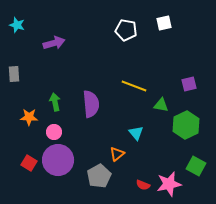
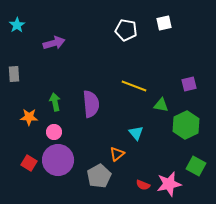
cyan star: rotated 21 degrees clockwise
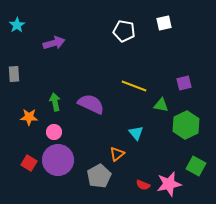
white pentagon: moved 2 px left, 1 px down
purple square: moved 5 px left, 1 px up
purple semicircle: rotated 60 degrees counterclockwise
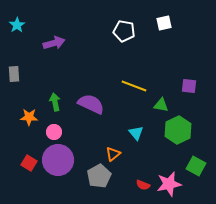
purple square: moved 5 px right, 3 px down; rotated 21 degrees clockwise
green hexagon: moved 8 px left, 5 px down
orange triangle: moved 4 px left
